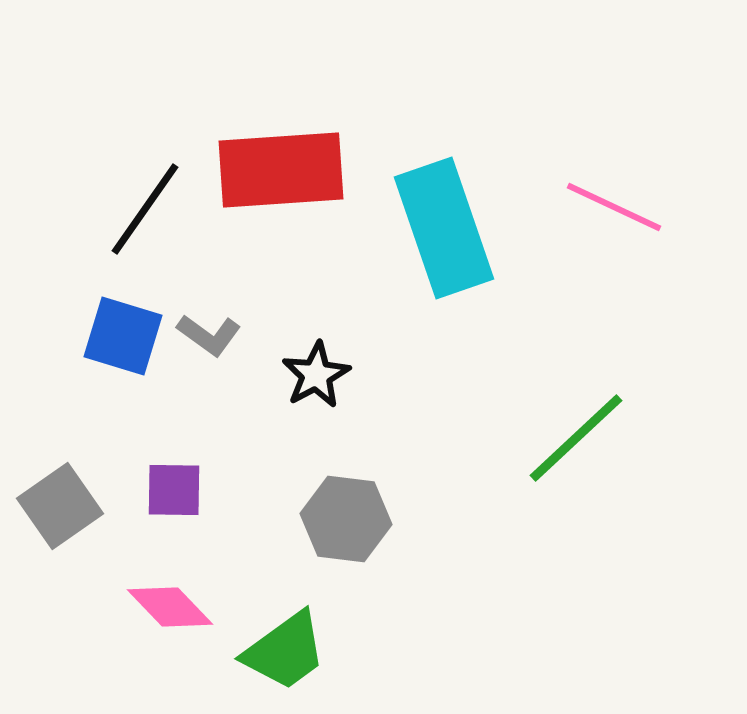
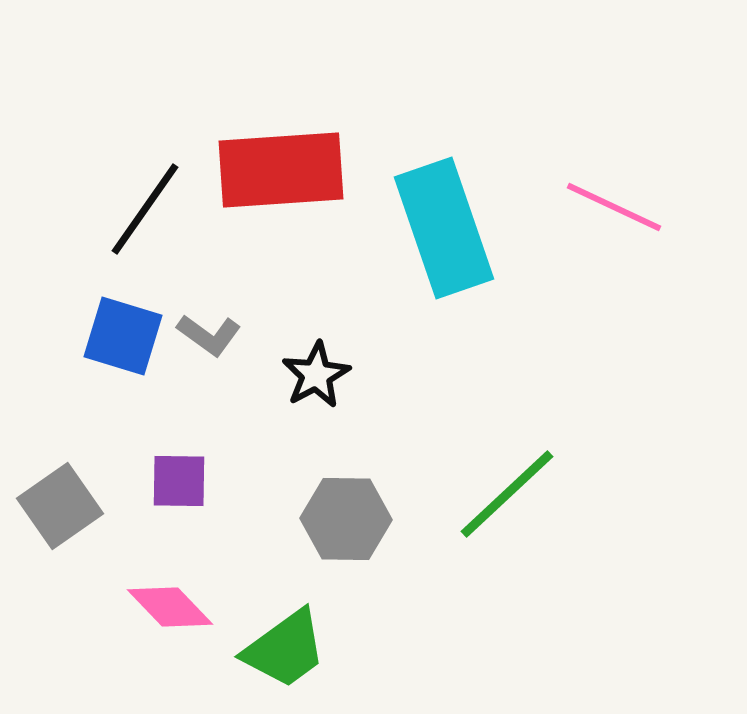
green line: moved 69 px left, 56 px down
purple square: moved 5 px right, 9 px up
gray hexagon: rotated 6 degrees counterclockwise
green trapezoid: moved 2 px up
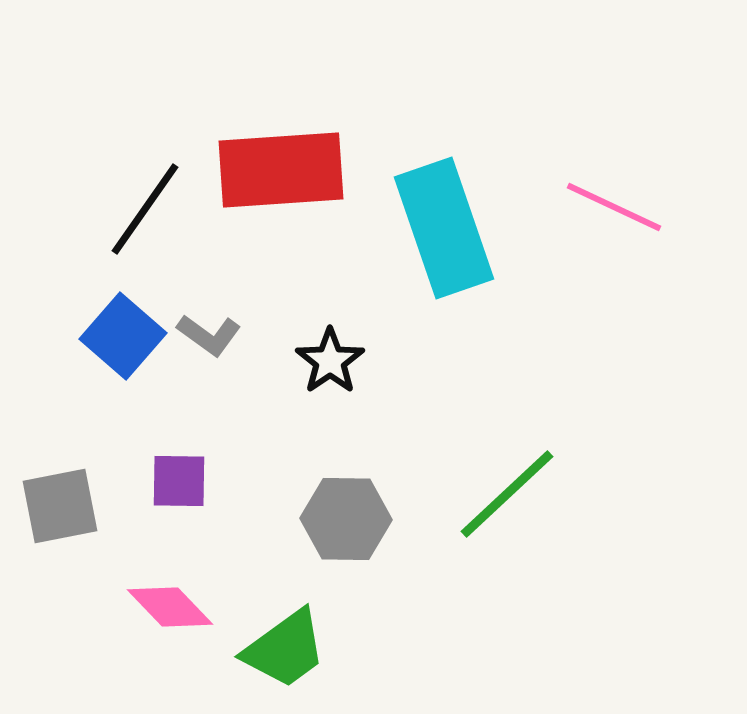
blue square: rotated 24 degrees clockwise
black star: moved 14 px right, 14 px up; rotated 6 degrees counterclockwise
gray square: rotated 24 degrees clockwise
